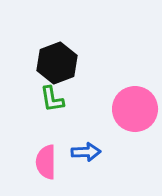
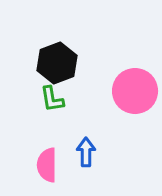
pink circle: moved 18 px up
blue arrow: rotated 88 degrees counterclockwise
pink semicircle: moved 1 px right, 3 px down
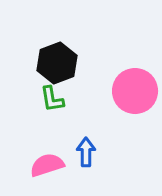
pink semicircle: rotated 72 degrees clockwise
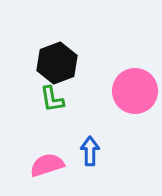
blue arrow: moved 4 px right, 1 px up
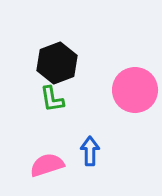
pink circle: moved 1 px up
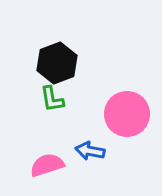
pink circle: moved 8 px left, 24 px down
blue arrow: rotated 80 degrees counterclockwise
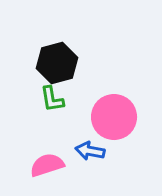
black hexagon: rotated 6 degrees clockwise
pink circle: moved 13 px left, 3 px down
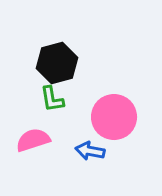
pink semicircle: moved 14 px left, 25 px up
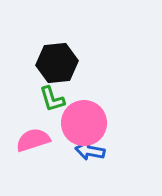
black hexagon: rotated 9 degrees clockwise
green L-shape: rotated 8 degrees counterclockwise
pink circle: moved 30 px left, 6 px down
